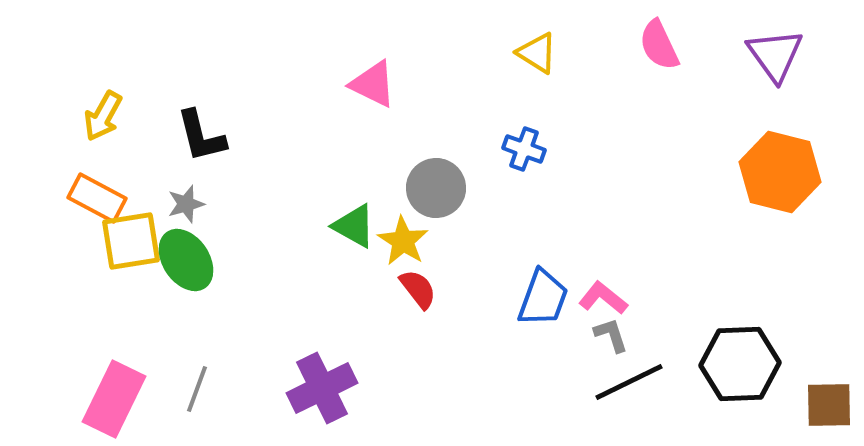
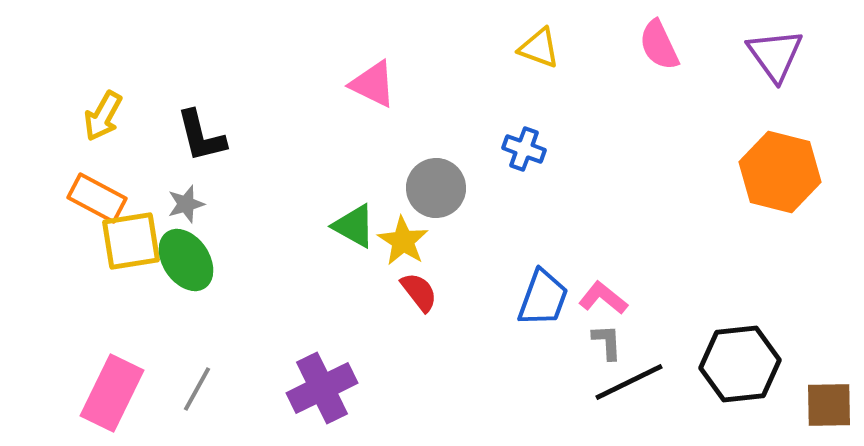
yellow triangle: moved 2 px right, 5 px up; rotated 12 degrees counterclockwise
red semicircle: moved 1 px right, 3 px down
gray L-shape: moved 4 px left, 7 px down; rotated 15 degrees clockwise
black hexagon: rotated 4 degrees counterclockwise
gray line: rotated 9 degrees clockwise
pink rectangle: moved 2 px left, 6 px up
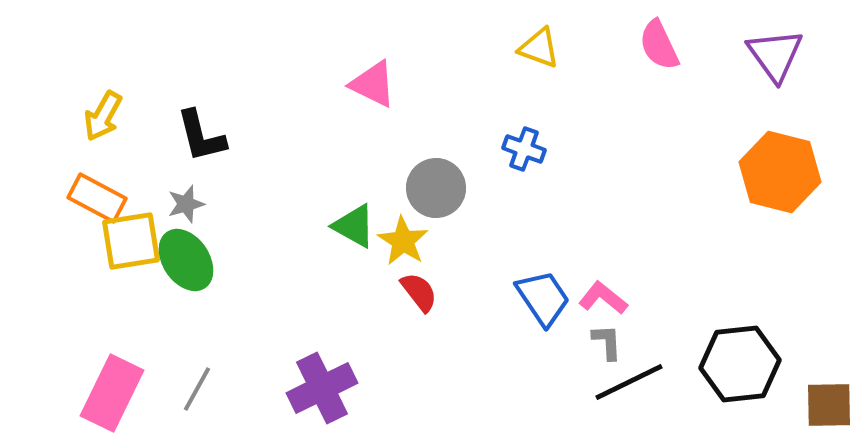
blue trapezoid: rotated 54 degrees counterclockwise
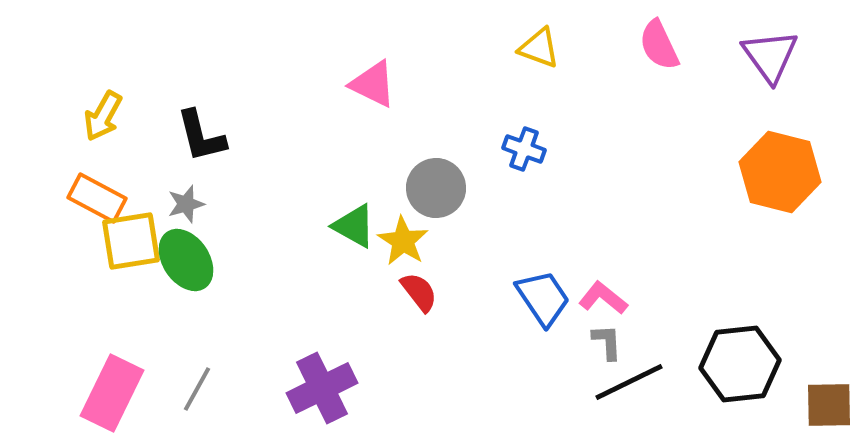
purple triangle: moved 5 px left, 1 px down
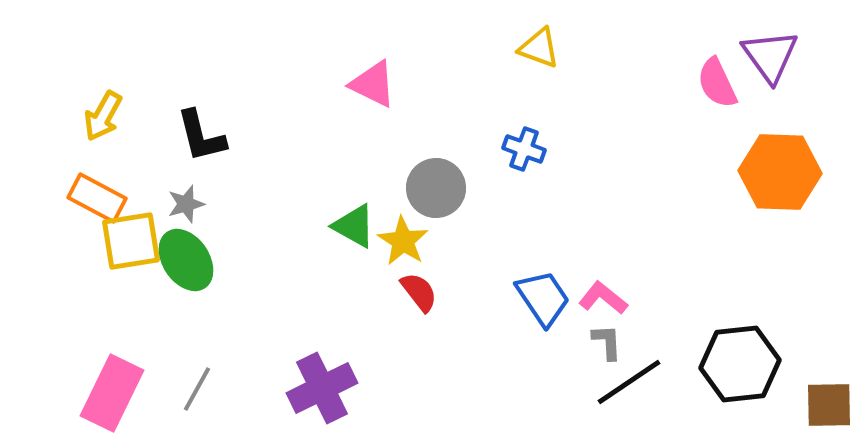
pink semicircle: moved 58 px right, 38 px down
orange hexagon: rotated 12 degrees counterclockwise
black line: rotated 8 degrees counterclockwise
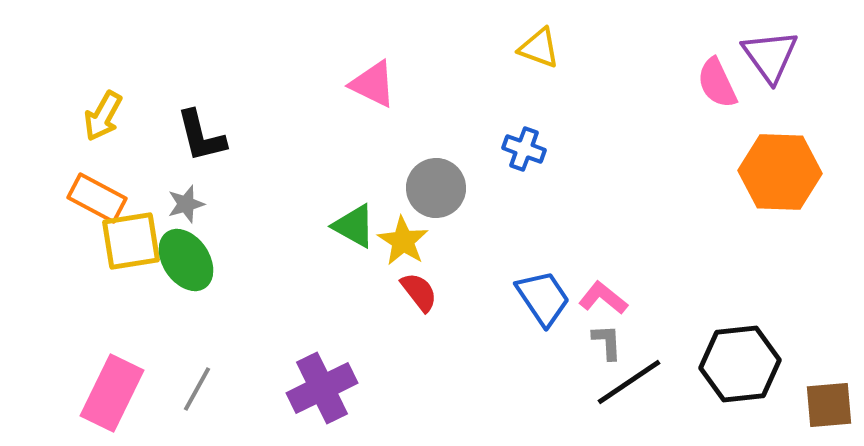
brown square: rotated 4 degrees counterclockwise
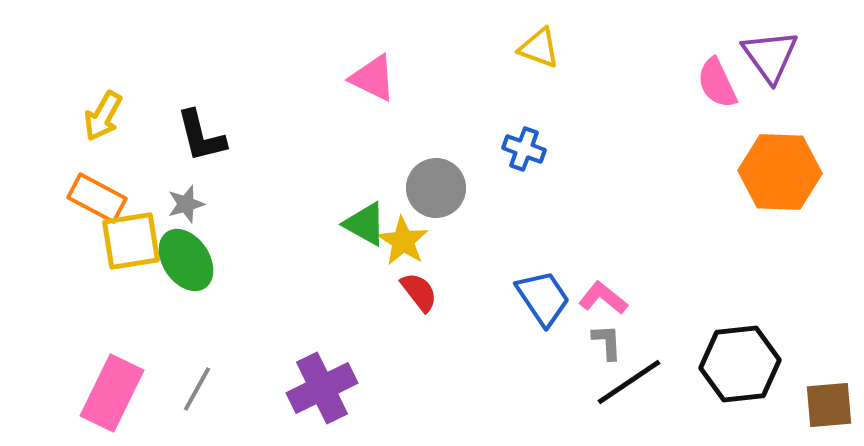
pink triangle: moved 6 px up
green triangle: moved 11 px right, 2 px up
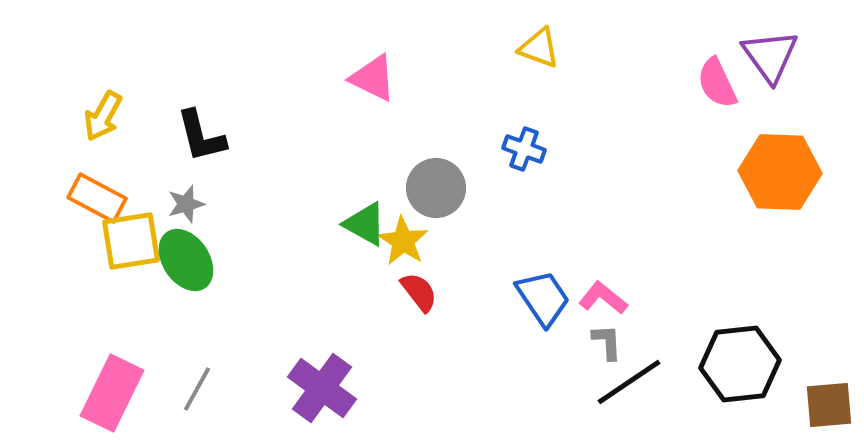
purple cross: rotated 28 degrees counterclockwise
